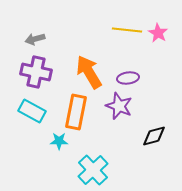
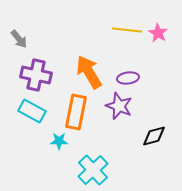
gray arrow: moved 16 px left; rotated 114 degrees counterclockwise
purple cross: moved 3 px down
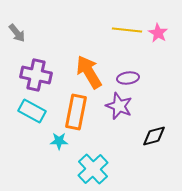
gray arrow: moved 2 px left, 6 px up
cyan cross: moved 1 px up
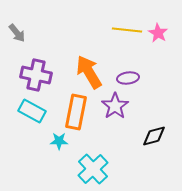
purple star: moved 4 px left; rotated 16 degrees clockwise
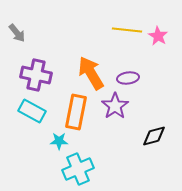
pink star: moved 3 px down
orange arrow: moved 2 px right, 1 px down
cyan cross: moved 15 px left; rotated 20 degrees clockwise
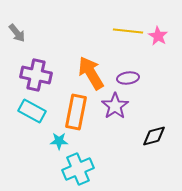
yellow line: moved 1 px right, 1 px down
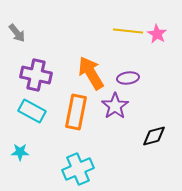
pink star: moved 1 px left, 2 px up
cyan star: moved 39 px left, 11 px down
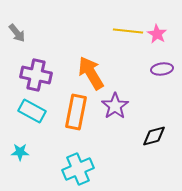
purple ellipse: moved 34 px right, 9 px up
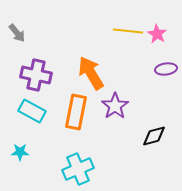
purple ellipse: moved 4 px right
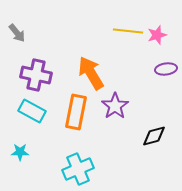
pink star: moved 1 px down; rotated 24 degrees clockwise
